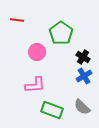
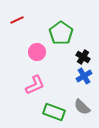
red line: rotated 32 degrees counterclockwise
pink L-shape: rotated 20 degrees counterclockwise
green rectangle: moved 2 px right, 2 px down
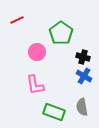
black cross: rotated 16 degrees counterclockwise
blue cross: rotated 28 degrees counterclockwise
pink L-shape: rotated 105 degrees clockwise
gray semicircle: rotated 36 degrees clockwise
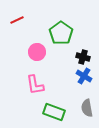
gray semicircle: moved 5 px right, 1 px down
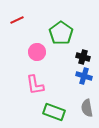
blue cross: rotated 14 degrees counterclockwise
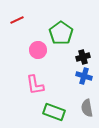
pink circle: moved 1 px right, 2 px up
black cross: rotated 32 degrees counterclockwise
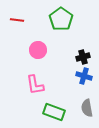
red line: rotated 32 degrees clockwise
green pentagon: moved 14 px up
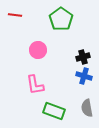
red line: moved 2 px left, 5 px up
green rectangle: moved 1 px up
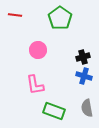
green pentagon: moved 1 px left, 1 px up
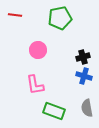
green pentagon: rotated 25 degrees clockwise
